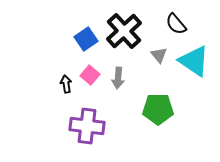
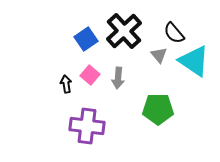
black semicircle: moved 2 px left, 9 px down
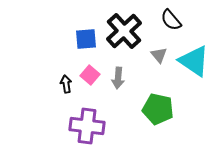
black semicircle: moved 3 px left, 13 px up
blue square: rotated 30 degrees clockwise
green pentagon: rotated 12 degrees clockwise
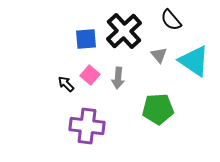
black arrow: rotated 36 degrees counterclockwise
green pentagon: rotated 16 degrees counterclockwise
